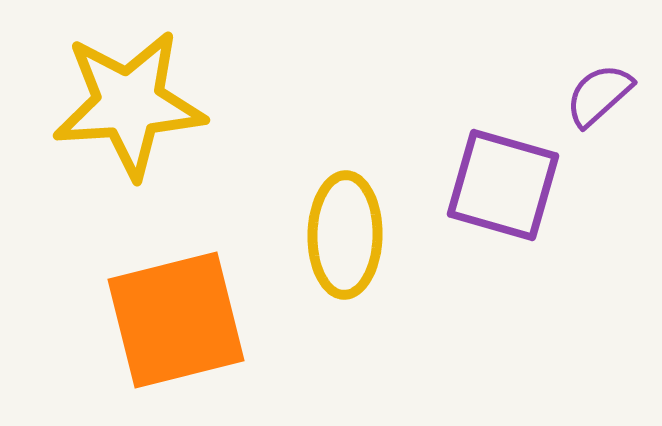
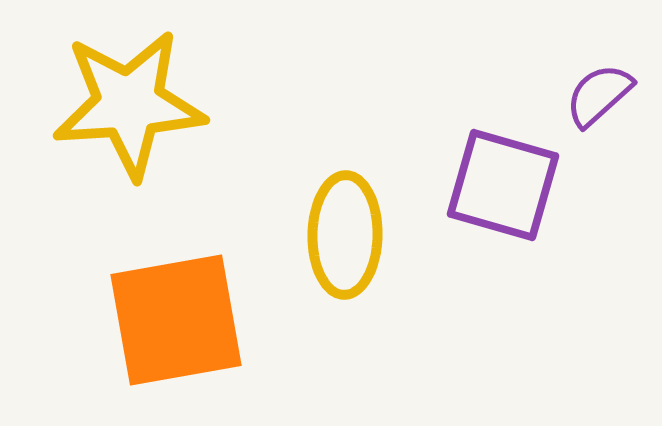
orange square: rotated 4 degrees clockwise
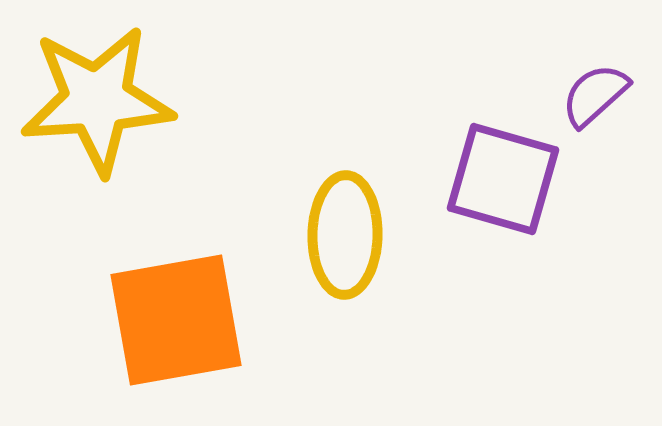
purple semicircle: moved 4 px left
yellow star: moved 32 px left, 4 px up
purple square: moved 6 px up
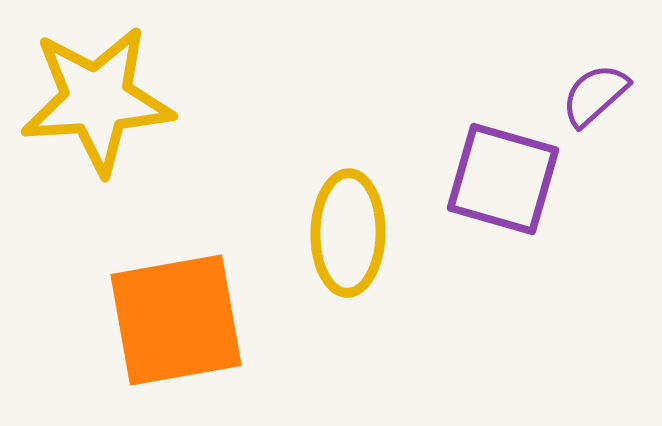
yellow ellipse: moved 3 px right, 2 px up
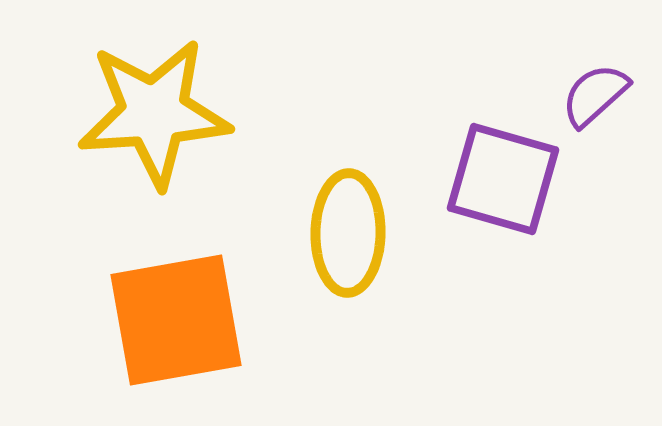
yellow star: moved 57 px right, 13 px down
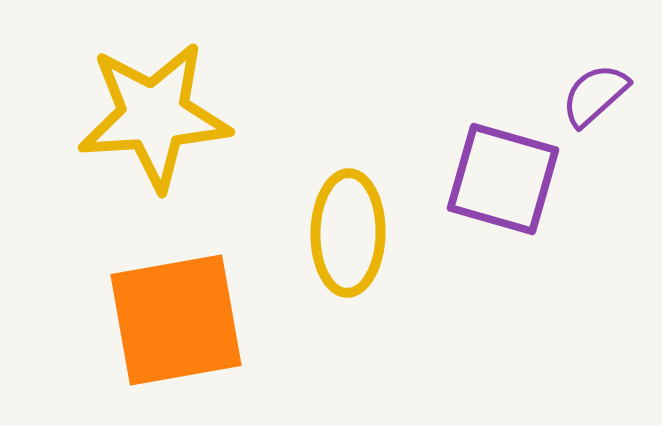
yellow star: moved 3 px down
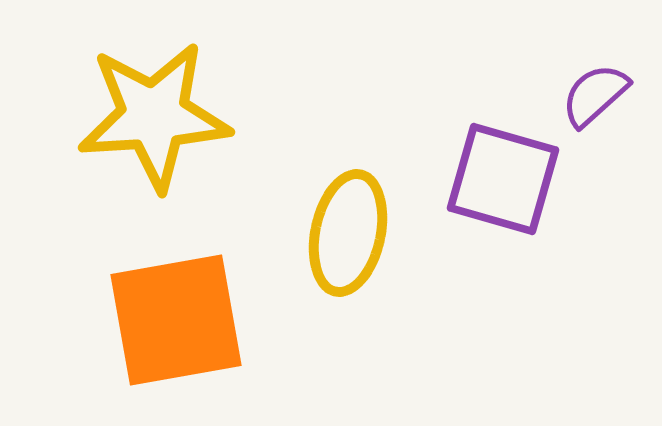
yellow ellipse: rotated 11 degrees clockwise
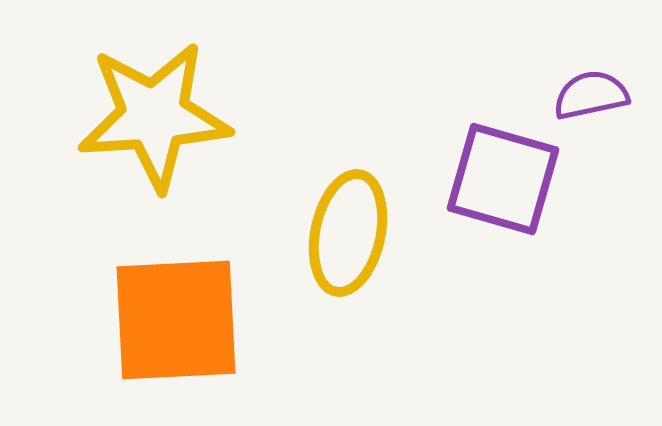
purple semicircle: moved 4 px left; rotated 30 degrees clockwise
orange square: rotated 7 degrees clockwise
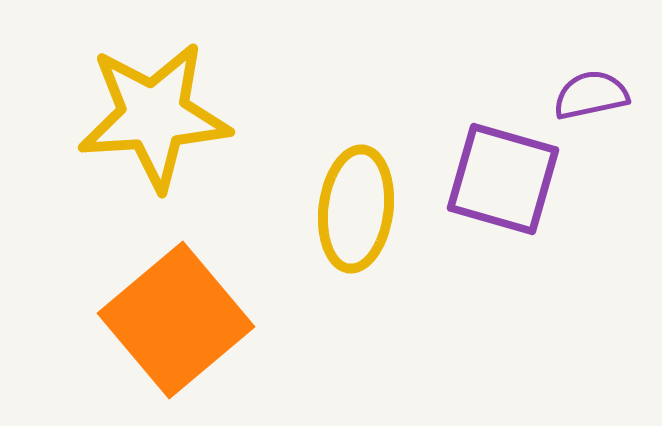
yellow ellipse: moved 8 px right, 24 px up; rotated 5 degrees counterclockwise
orange square: rotated 37 degrees counterclockwise
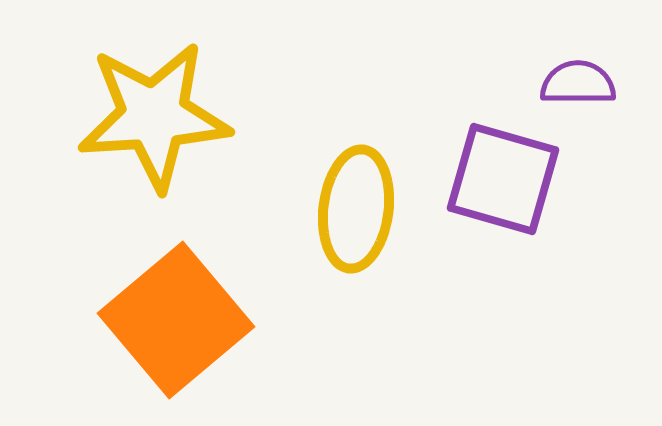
purple semicircle: moved 13 px left, 12 px up; rotated 12 degrees clockwise
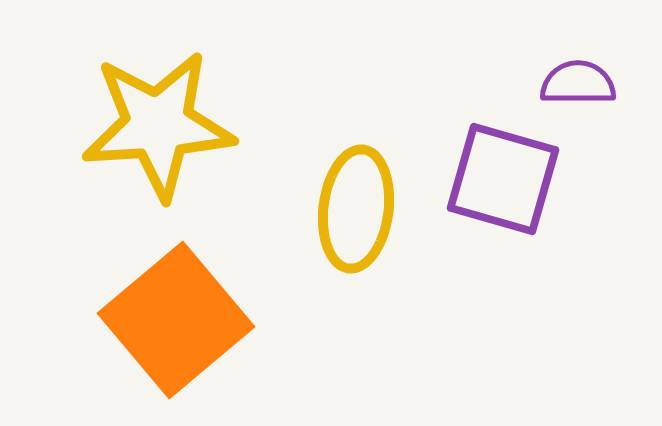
yellow star: moved 4 px right, 9 px down
